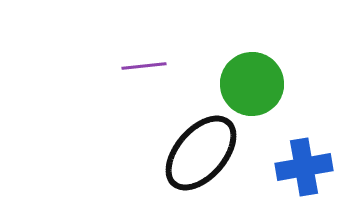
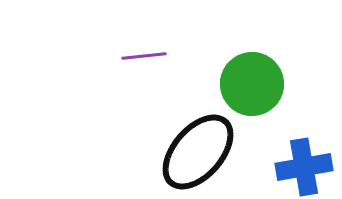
purple line: moved 10 px up
black ellipse: moved 3 px left, 1 px up
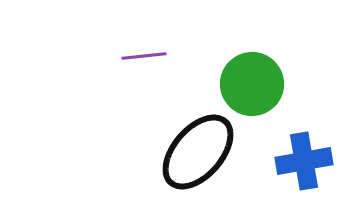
blue cross: moved 6 px up
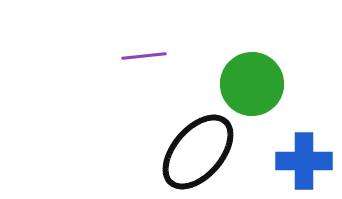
blue cross: rotated 10 degrees clockwise
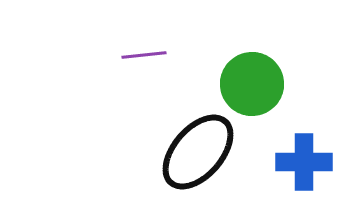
purple line: moved 1 px up
blue cross: moved 1 px down
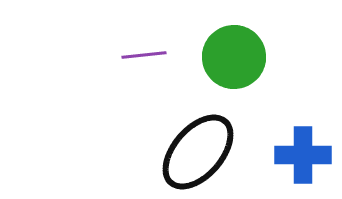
green circle: moved 18 px left, 27 px up
blue cross: moved 1 px left, 7 px up
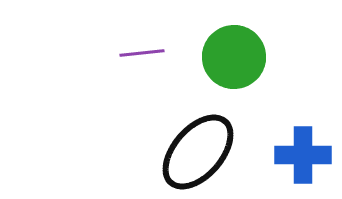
purple line: moved 2 px left, 2 px up
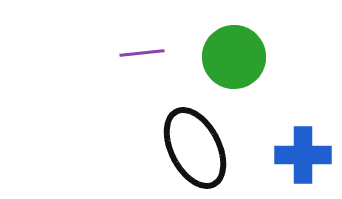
black ellipse: moved 3 px left, 4 px up; rotated 68 degrees counterclockwise
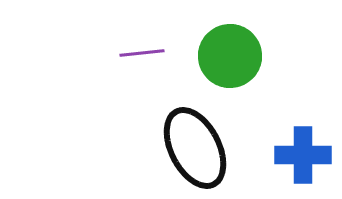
green circle: moved 4 px left, 1 px up
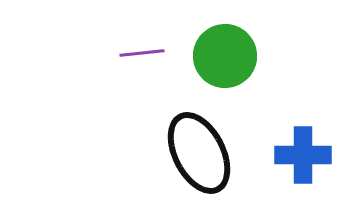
green circle: moved 5 px left
black ellipse: moved 4 px right, 5 px down
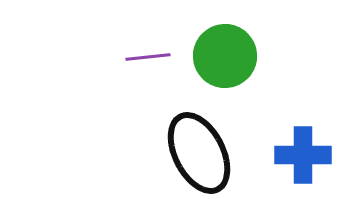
purple line: moved 6 px right, 4 px down
